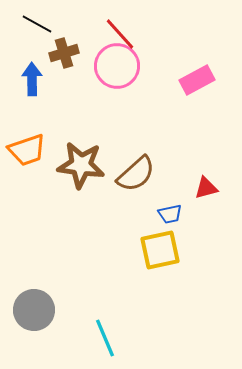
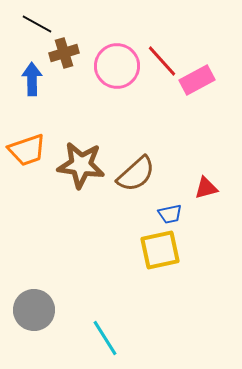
red line: moved 42 px right, 27 px down
cyan line: rotated 9 degrees counterclockwise
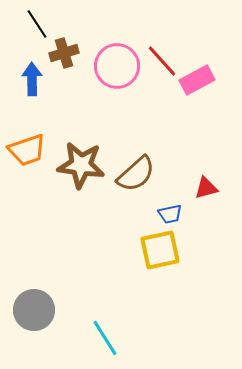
black line: rotated 28 degrees clockwise
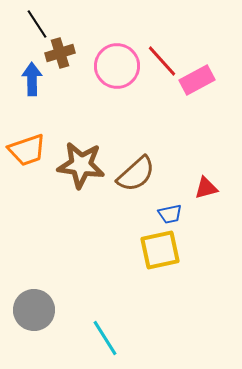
brown cross: moved 4 px left
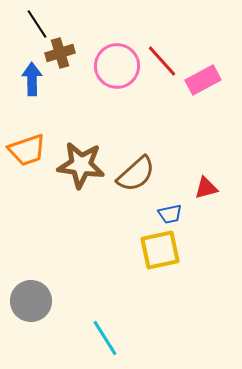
pink rectangle: moved 6 px right
gray circle: moved 3 px left, 9 px up
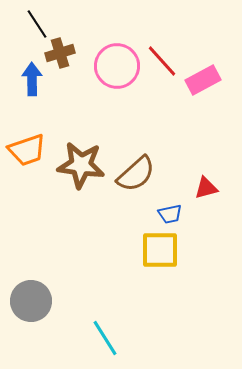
yellow square: rotated 12 degrees clockwise
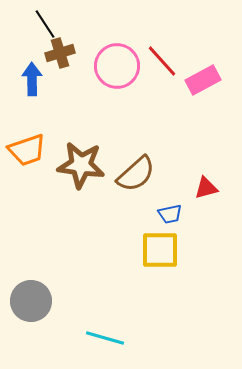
black line: moved 8 px right
cyan line: rotated 42 degrees counterclockwise
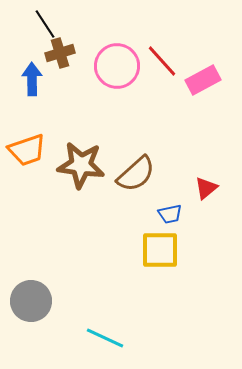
red triangle: rotated 25 degrees counterclockwise
cyan line: rotated 9 degrees clockwise
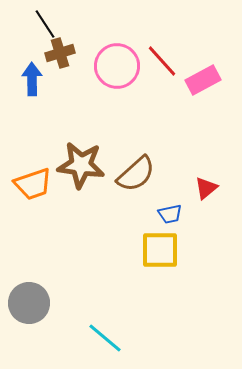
orange trapezoid: moved 6 px right, 34 px down
gray circle: moved 2 px left, 2 px down
cyan line: rotated 15 degrees clockwise
